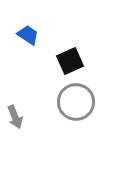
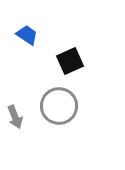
blue trapezoid: moved 1 px left
gray circle: moved 17 px left, 4 px down
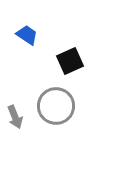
gray circle: moved 3 px left
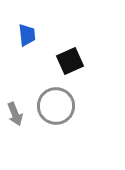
blue trapezoid: rotated 50 degrees clockwise
gray arrow: moved 3 px up
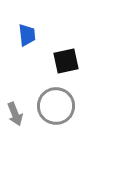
black square: moved 4 px left; rotated 12 degrees clockwise
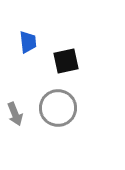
blue trapezoid: moved 1 px right, 7 px down
gray circle: moved 2 px right, 2 px down
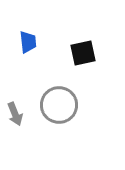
black square: moved 17 px right, 8 px up
gray circle: moved 1 px right, 3 px up
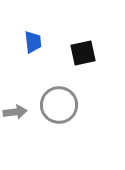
blue trapezoid: moved 5 px right
gray arrow: moved 2 px up; rotated 75 degrees counterclockwise
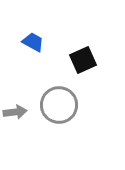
blue trapezoid: rotated 55 degrees counterclockwise
black square: moved 7 px down; rotated 12 degrees counterclockwise
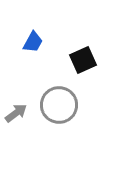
blue trapezoid: rotated 90 degrees clockwise
gray arrow: moved 1 px right, 1 px down; rotated 30 degrees counterclockwise
